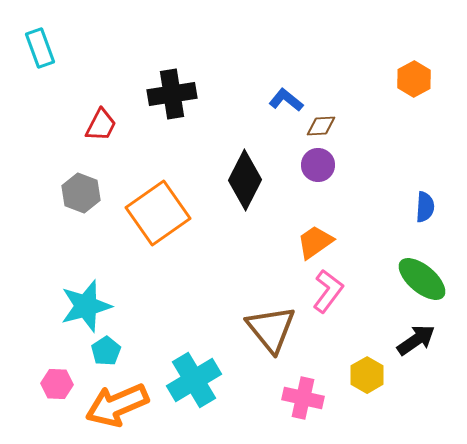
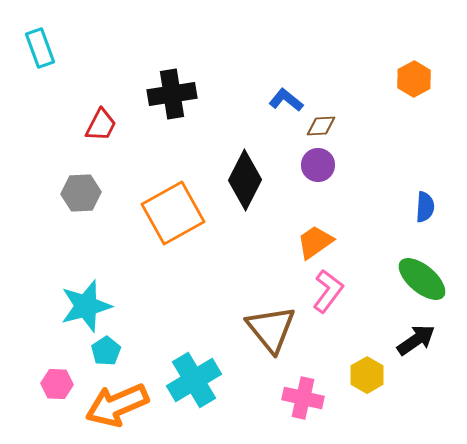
gray hexagon: rotated 24 degrees counterclockwise
orange square: moved 15 px right; rotated 6 degrees clockwise
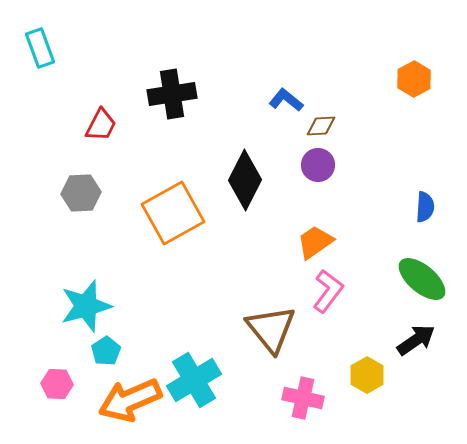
orange arrow: moved 13 px right, 5 px up
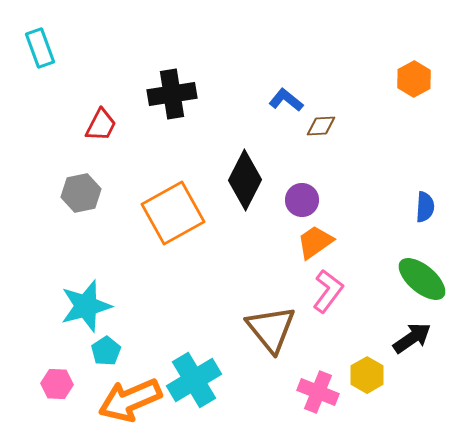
purple circle: moved 16 px left, 35 px down
gray hexagon: rotated 9 degrees counterclockwise
black arrow: moved 4 px left, 2 px up
pink cross: moved 15 px right, 6 px up; rotated 9 degrees clockwise
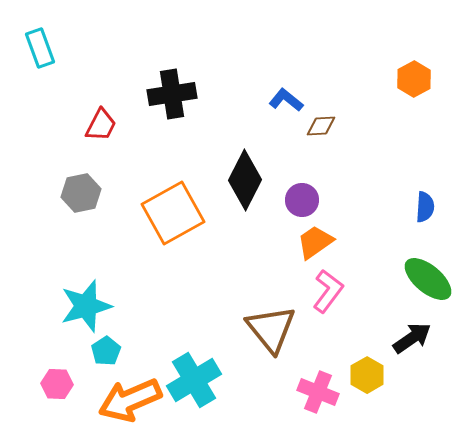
green ellipse: moved 6 px right
